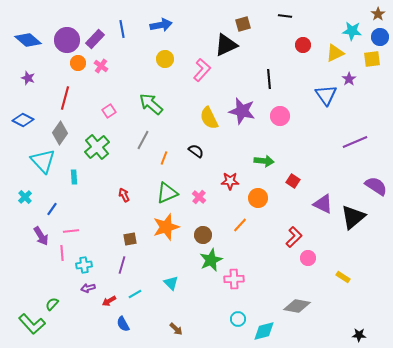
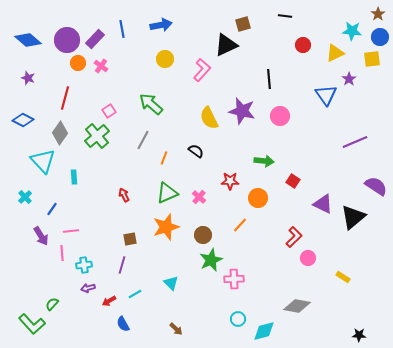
green cross at (97, 147): moved 11 px up
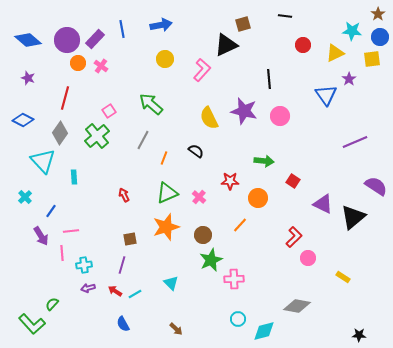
purple star at (242, 111): moved 2 px right
blue line at (52, 209): moved 1 px left, 2 px down
red arrow at (109, 301): moved 6 px right, 10 px up; rotated 64 degrees clockwise
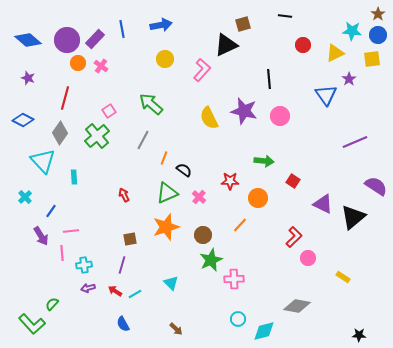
blue circle at (380, 37): moved 2 px left, 2 px up
black semicircle at (196, 151): moved 12 px left, 19 px down
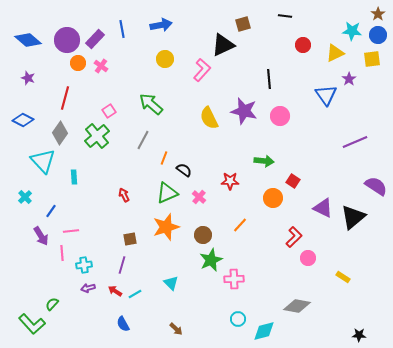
black triangle at (226, 45): moved 3 px left
orange circle at (258, 198): moved 15 px right
purple triangle at (323, 204): moved 4 px down
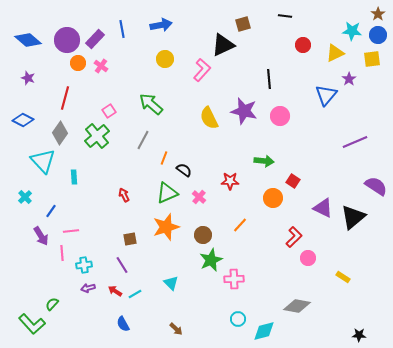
blue triangle at (326, 95): rotated 15 degrees clockwise
purple line at (122, 265): rotated 48 degrees counterclockwise
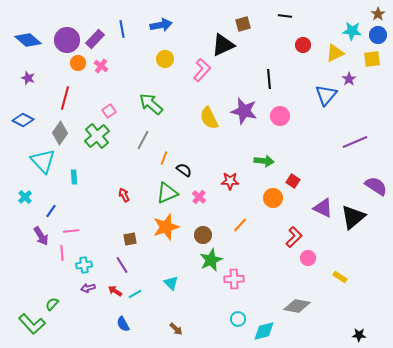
yellow rectangle at (343, 277): moved 3 px left
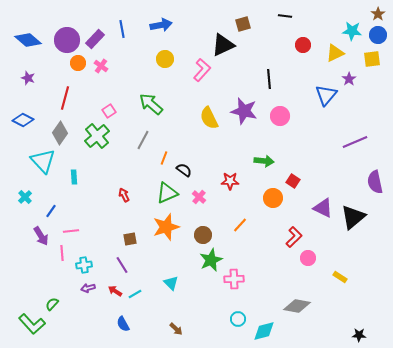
purple semicircle at (376, 186): moved 1 px left, 4 px up; rotated 135 degrees counterclockwise
